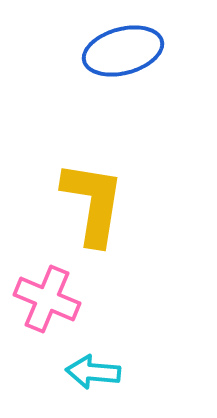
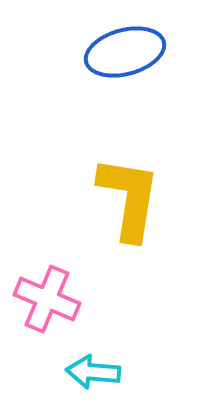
blue ellipse: moved 2 px right, 1 px down
yellow L-shape: moved 36 px right, 5 px up
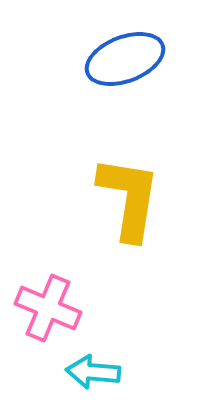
blue ellipse: moved 7 px down; rotated 6 degrees counterclockwise
pink cross: moved 1 px right, 9 px down
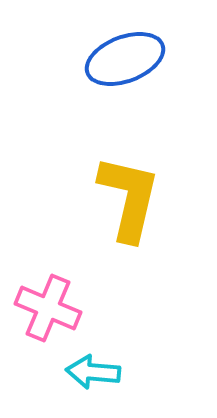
yellow L-shape: rotated 4 degrees clockwise
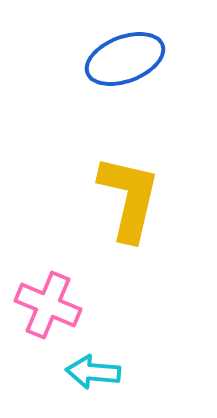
pink cross: moved 3 px up
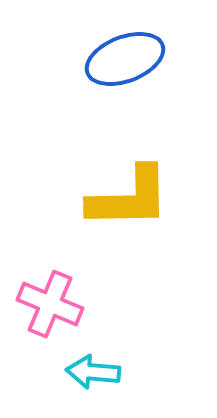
yellow L-shape: rotated 76 degrees clockwise
pink cross: moved 2 px right, 1 px up
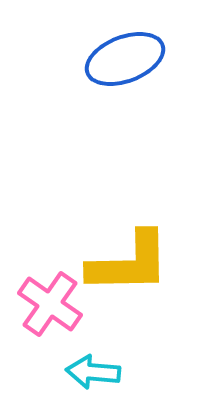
yellow L-shape: moved 65 px down
pink cross: rotated 12 degrees clockwise
